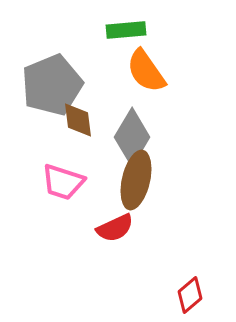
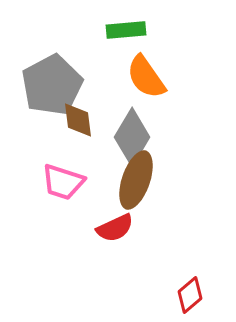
orange semicircle: moved 6 px down
gray pentagon: rotated 6 degrees counterclockwise
brown ellipse: rotated 6 degrees clockwise
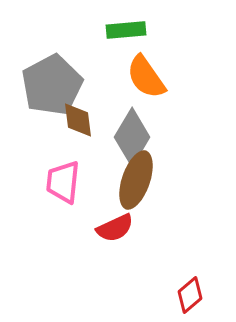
pink trapezoid: rotated 78 degrees clockwise
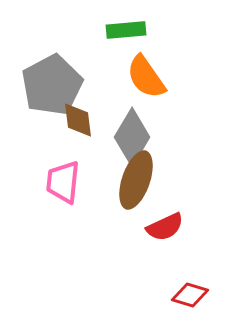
red semicircle: moved 50 px right, 1 px up
red diamond: rotated 57 degrees clockwise
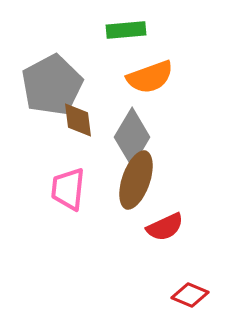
orange semicircle: moved 4 px right; rotated 75 degrees counterclockwise
pink trapezoid: moved 5 px right, 7 px down
red diamond: rotated 6 degrees clockwise
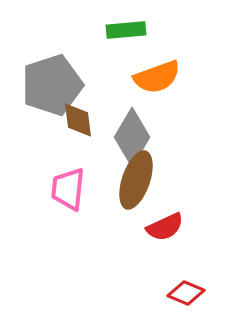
orange semicircle: moved 7 px right
gray pentagon: rotated 10 degrees clockwise
red diamond: moved 4 px left, 2 px up
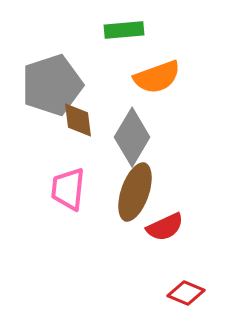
green rectangle: moved 2 px left
brown ellipse: moved 1 px left, 12 px down
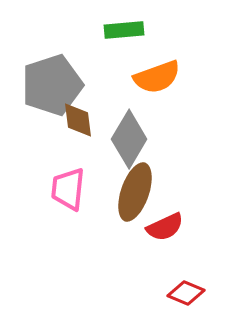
gray diamond: moved 3 px left, 2 px down
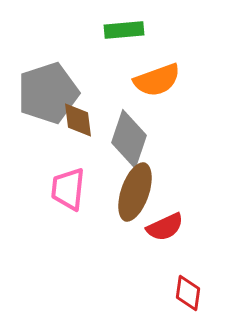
orange semicircle: moved 3 px down
gray pentagon: moved 4 px left, 8 px down
gray diamond: rotated 12 degrees counterclockwise
red diamond: moved 2 px right; rotated 75 degrees clockwise
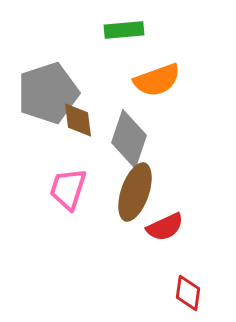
pink trapezoid: rotated 12 degrees clockwise
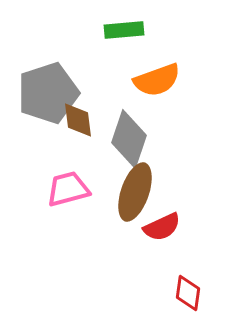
pink trapezoid: rotated 57 degrees clockwise
red semicircle: moved 3 px left
